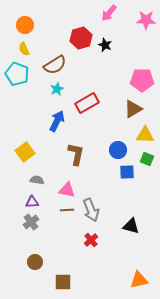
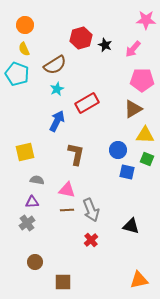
pink arrow: moved 24 px right, 36 px down
yellow square: rotated 24 degrees clockwise
blue square: rotated 14 degrees clockwise
gray cross: moved 4 px left, 1 px down
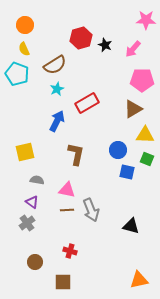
purple triangle: rotated 40 degrees clockwise
red cross: moved 21 px left, 11 px down; rotated 32 degrees counterclockwise
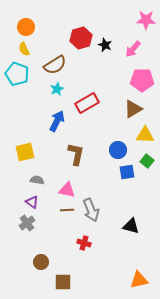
orange circle: moved 1 px right, 2 px down
green square: moved 2 px down; rotated 16 degrees clockwise
blue square: rotated 21 degrees counterclockwise
red cross: moved 14 px right, 8 px up
brown circle: moved 6 px right
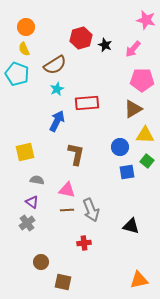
pink star: rotated 12 degrees clockwise
red rectangle: rotated 25 degrees clockwise
blue circle: moved 2 px right, 3 px up
red cross: rotated 24 degrees counterclockwise
brown square: rotated 12 degrees clockwise
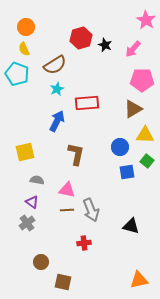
pink star: rotated 18 degrees clockwise
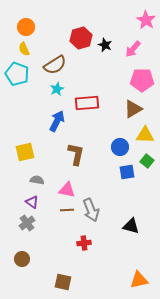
brown circle: moved 19 px left, 3 px up
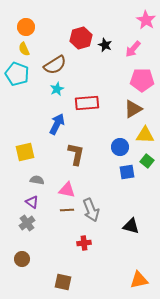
blue arrow: moved 3 px down
